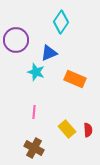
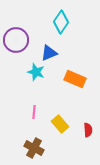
yellow rectangle: moved 7 px left, 5 px up
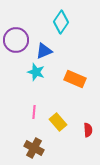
blue triangle: moved 5 px left, 2 px up
yellow rectangle: moved 2 px left, 2 px up
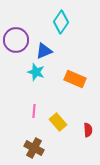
pink line: moved 1 px up
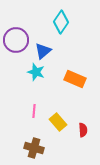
blue triangle: moved 1 px left; rotated 18 degrees counterclockwise
red semicircle: moved 5 px left
brown cross: rotated 12 degrees counterclockwise
